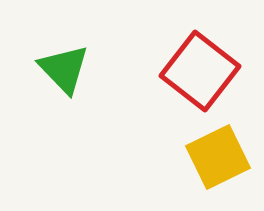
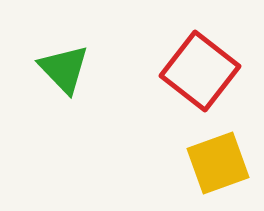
yellow square: moved 6 px down; rotated 6 degrees clockwise
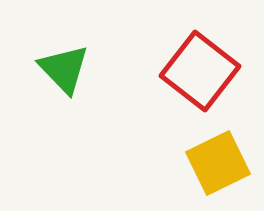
yellow square: rotated 6 degrees counterclockwise
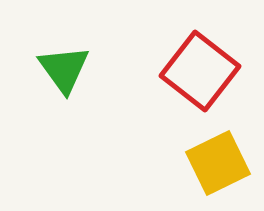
green triangle: rotated 8 degrees clockwise
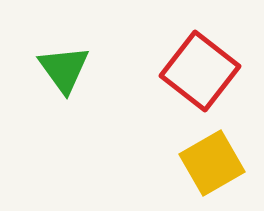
yellow square: moved 6 px left; rotated 4 degrees counterclockwise
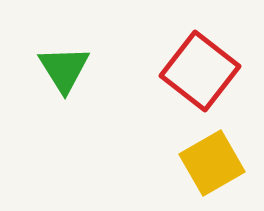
green triangle: rotated 4 degrees clockwise
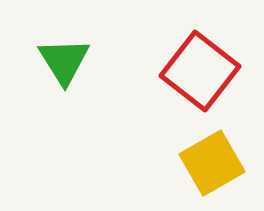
green triangle: moved 8 px up
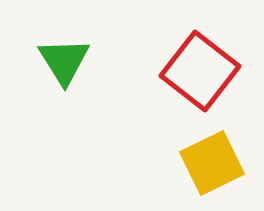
yellow square: rotated 4 degrees clockwise
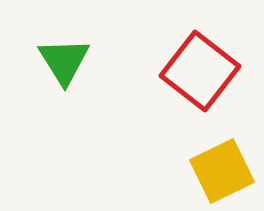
yellow square: moved 10 px right, 8 px down
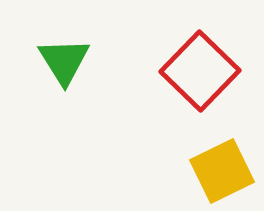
red square: rotated 6 degrees clockwise
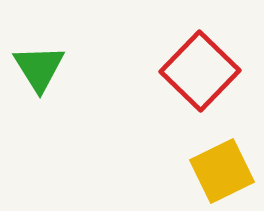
green triangle: moved 25 px left, 7 px down
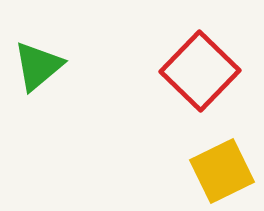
green triangle: moved 1 px left, 2 px up; rotated 22 degrees clockwise
